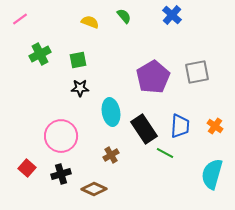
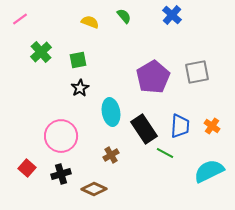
green cross: moved 1 px right, 2 px up; rotated 15 degrees counterclockwise
black star: rotated 30 degrees counterclockwise
orange cross: moved 3 px left
cyan semicircle: moved 3 px left, 3 px up; rotated 48 degrees clockwise
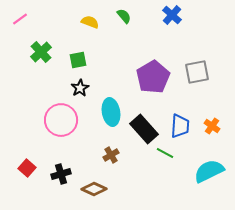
black rectangle: rotated 8 degrees counterclockwise
pink circle: moved 16 px up
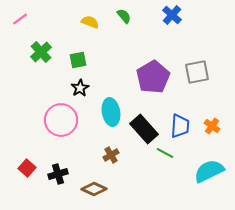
black cross: moved 3 px left
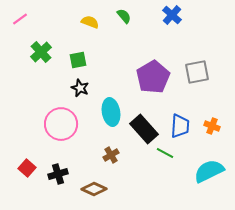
black star: rotated 18 degrees counterclockwise
pink circle: moved 4 px down
orange cross: rotated 14 degrees counterclockwise
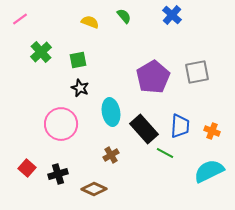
orange cross: moved 5 px down
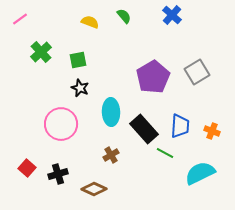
gray square: rotated 20 degrees counterclockwise
cyan ellipse: rotated 8 degrees clockwise
cyan semicircle: moved 9 px left, 2 px down
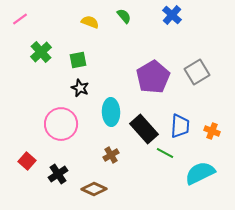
red square: moved 7 px up
black cross: rotated 18 degrees counterclockwise
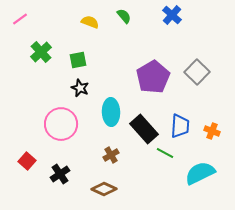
gray square: rotated 15 degrees counterclockwise
black cross: moved 2 px right
brown diamond: moved 10 px right
